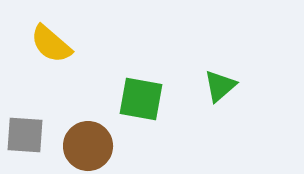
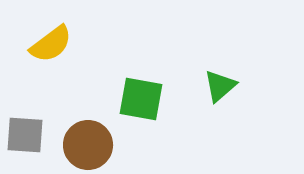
yellow semicircle: rotated 78 degrees counterclockwise
brown circle: moved 1 px up
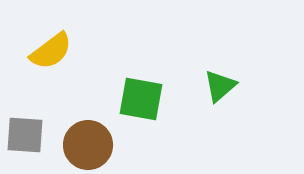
yellow semicircle: moved 7 px down
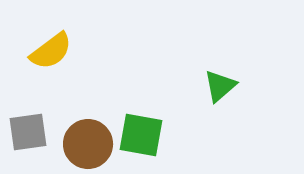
green square: moved 36 px down
gray square: moved 3 px right, 3 px up; rotated 12 degrees counterclockwise
brown circle: moved 1 px up
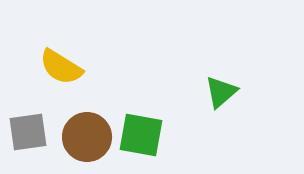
yellow semicircle: moved 10 px right, 16 px down; rotated 69 degrees clockwise
green triangle: moved 1 px right, 6 px down
brown circle: moved 1 px left, 7 px up
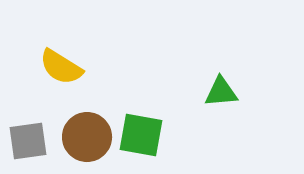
green triangle: rotated 36 degrees clockwise
gray square: moved 9 px down
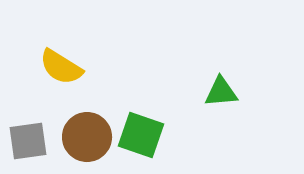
green square: rotated 9 degrees clockwise
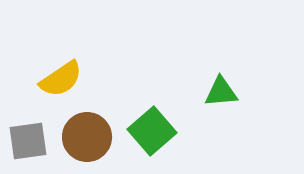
yellow semicircle: moved 12 px down; rotated 66 degrees counterclockwise
green square: moved 11 px right, 4 px up; rotated 30 degrees clockwise
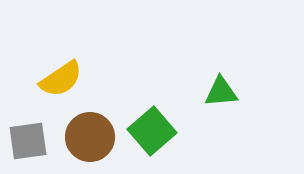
brown circle: moved 3 px right
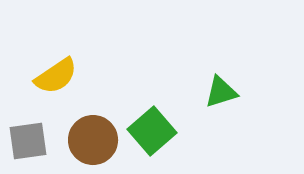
yellow semicircle: moved 5 px left, 3 px up
green triangle: rotated 12 degrees counterclockwise
brown circle: moved 3 px right, 3 px down
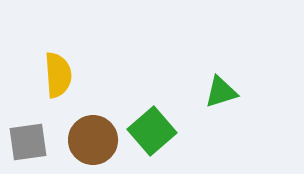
yellow semicircle: moved 2 px right, 1 px up; rotated 60 degrees counterclockwise
gray square: moved 1 px down
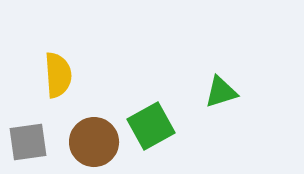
green square: moved 1 px left, 5 px up; rotated 12 degrees clockwise
brown circle: moved 1 px right, 2 px down
